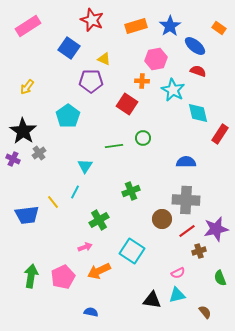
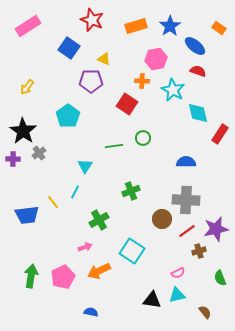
purple cross at (13, 159): rotated 24 degrees counterclockwise
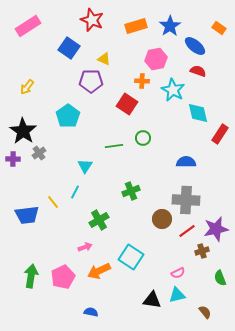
cyan square at (132, 251): moved 1 px left, 6 px down
brown cross at (199, 251): moved 3 px right
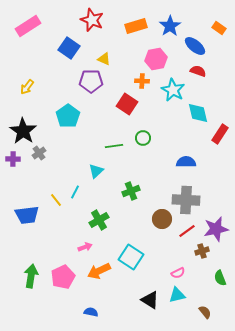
cyan triangle at (85, 166): moved 11 px right, 5 px down; rotated 14 degrees clockwise
yellow line at (53, 202): moved 3 px right, 2 px up
black triangle at (152, 300): moved 2 px left; rotated 24 degrees clockwise
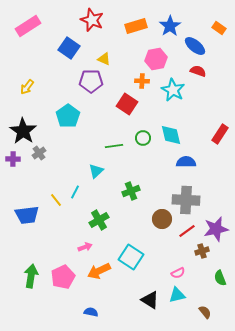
cyan diamond at (198, 113): moved 27 px left, 22 px down
